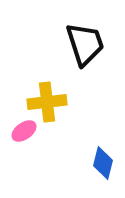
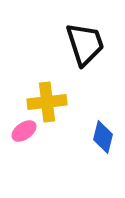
blue diamond: moved 26 px up
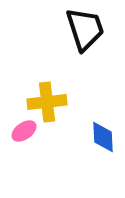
black trapezoid: moved 15 px up
blue diamond: rotated 16 degrees counterclockwise
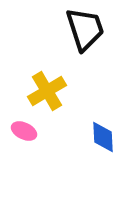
yellow cross: moved 11 px up; rotated 24 degrees counterclockwise
pink ellipse: rotated 60 degrees clockwise
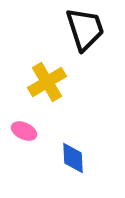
yellow cross: moved 9 px up
blue diamond: moved 30 px left, 21 px down
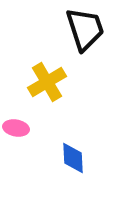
pink ellipse: moved 8 px left, 3 px up; rotated 15 degrees counterclockwise
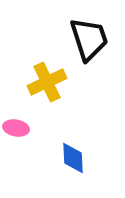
black trapezoid: moved 4 px right, 10 px down
yellow cross: rotated 6 degrees clockwise
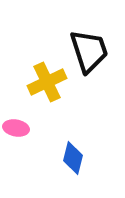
black trapezoid: moved 12 px down
blue diamond: rotated 16 degrees clockwise
